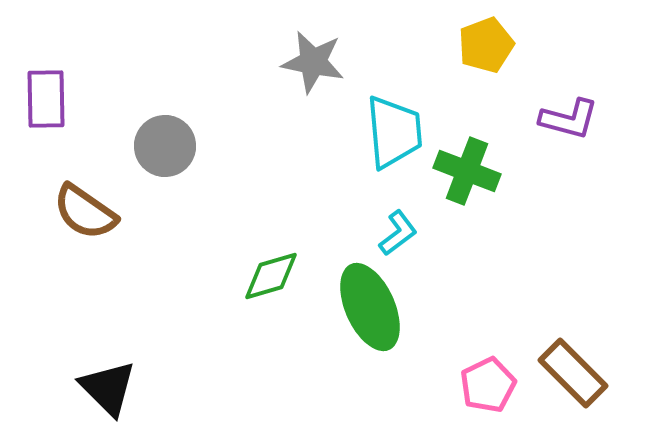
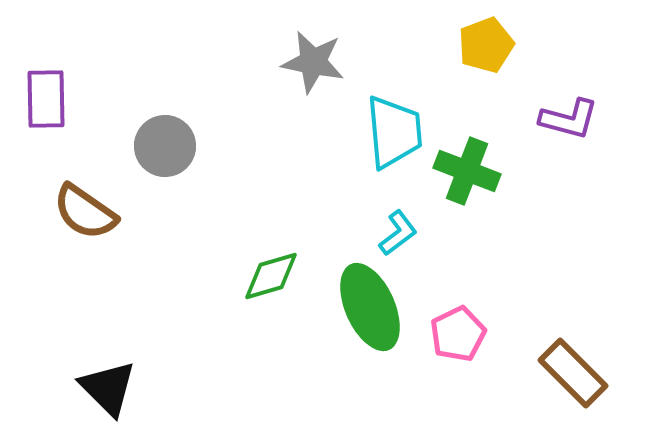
pink pentagon: moved 30 px left, 51 px up
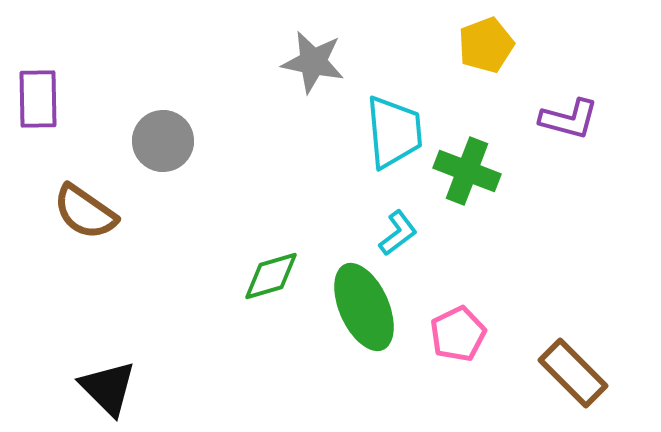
purple rectangle: moved 8 px left
gray circle: moved 2 px left, 5 px up
green ellipse: moved 6 px left
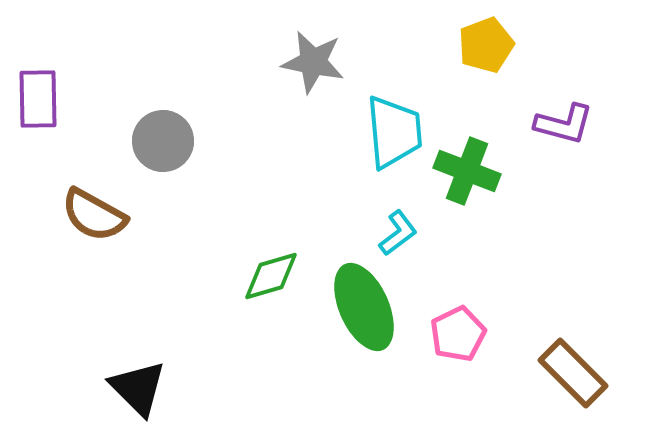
purple L-shape: moved 5 px left, 5 px down
brown semicircle: moved 9 px right, 3 px down; rotated 6 degrees counterclockwise
black triangle: moved 30 px right
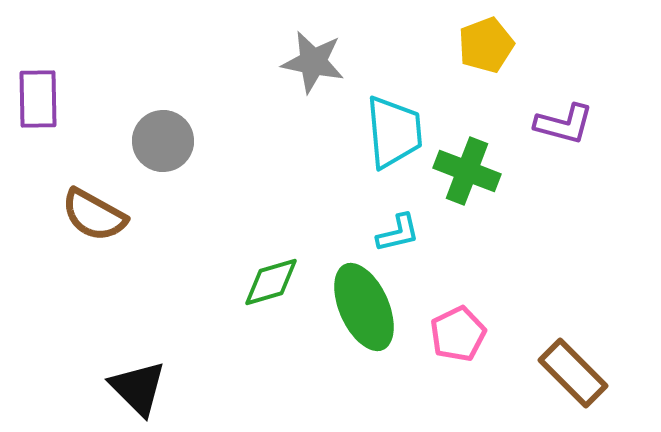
cyan L-shape: rotated 24 degrees clockwise
green diamond: moved 6 px down
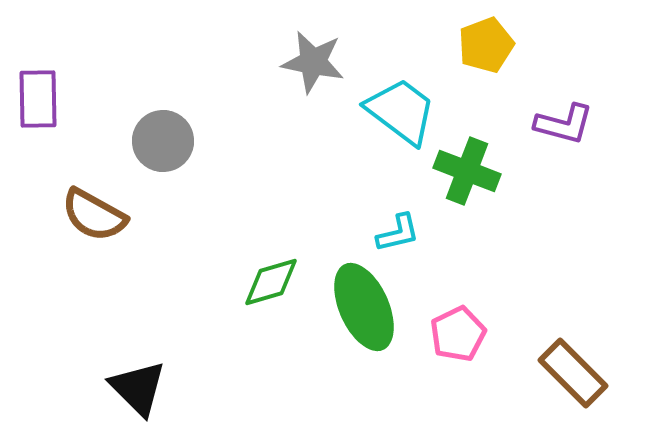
cyan trapezoid: moved 7 px right, 21 px up; rotated 48 degrees counterclockwise
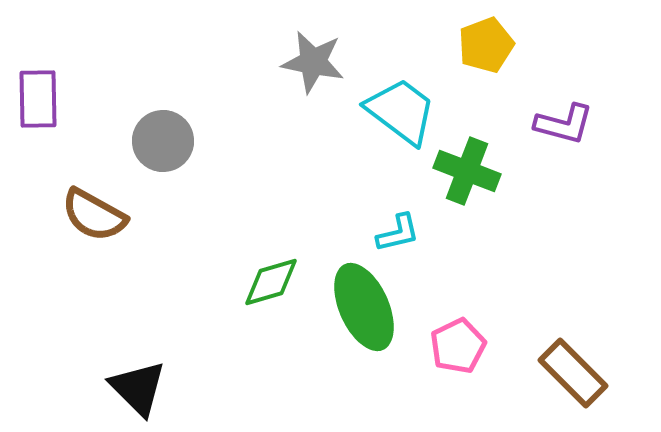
pink pentagon: moved 12 px down
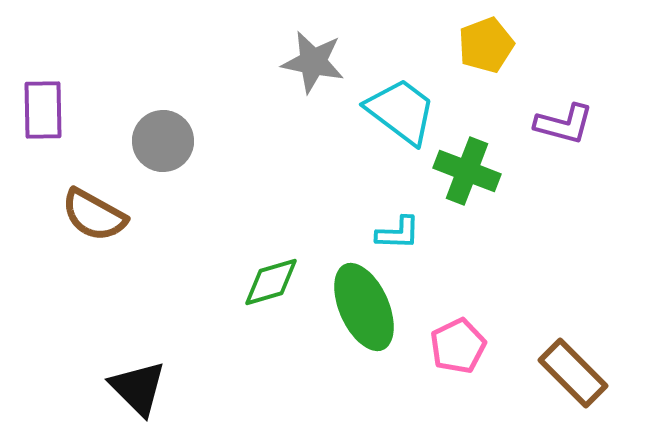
purple rectangle: moved 5 px right, 11 px down
cyan L-shape: rotated 15 degrees clockwise
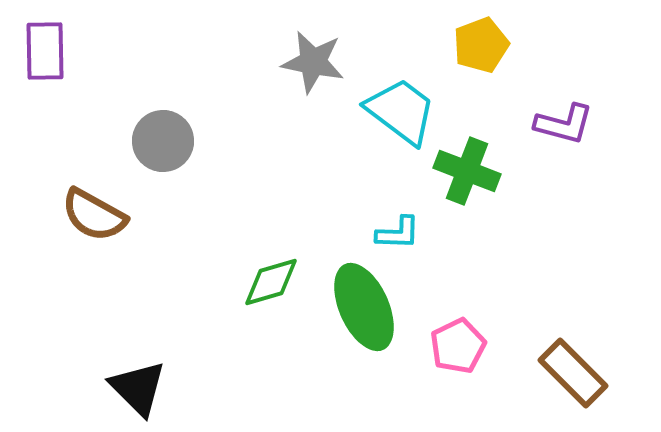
yellow pentagon: moved 5 px left
purple rectangle: moved 2 px right, 59 px up
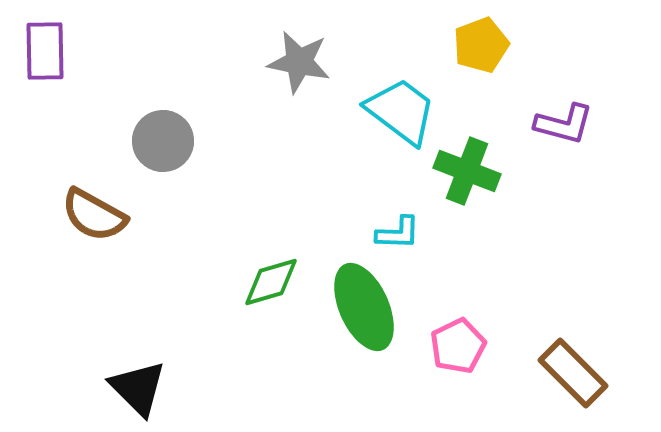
gray star: moved 14 px left
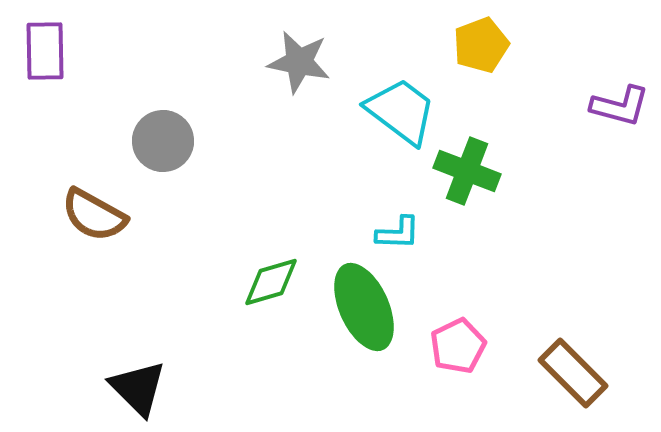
purple L-shape: moved 56 px right, 18 px up
